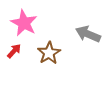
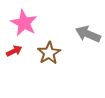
red arrow: rotated 21 degrees clockwise
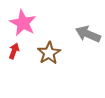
pink star: moved 1 px left
red arrow: rotated 42 degrees counterclockwise
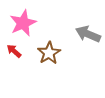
pink star: rotated 20 degrees clockwise
red arrow: rotated 70 degrees counterclockwise
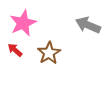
gray arrow: moved 9 px up
red arrow: moved 1 px right, 1 px up
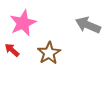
red arrow: moved 3 px left
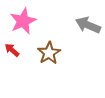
pink star: moved 2 px up
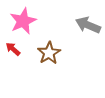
red arrow: moved 1 px right, 1 px up
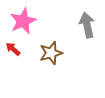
gray arrow: moved 1 px left; rotated 55 degrees clockwise
brown star: moved 2 px right; rotated 15 degrees clockwise
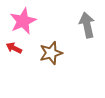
red arrow: moved 1 px right, 1 px up; rotated 14 degrees counterclockwise
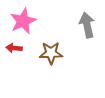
red arrow: rotated 21 degrees counterclockwise
brown star: rotated 15 degrees clockwise
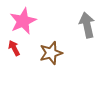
red arrow: rotated 56 degrees clockwise
brown star: rotated 15 degrees counterclockwise
